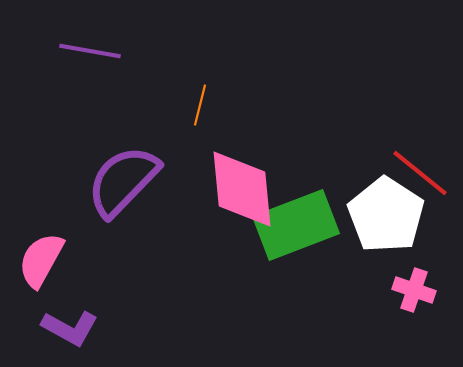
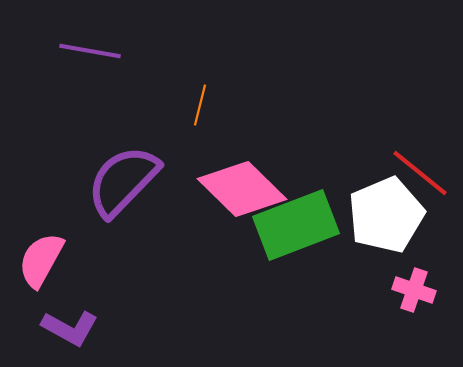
pink diamond: rotated 40 degrees counterclockwise
white pentagon: rotated 16 degrees clockwise
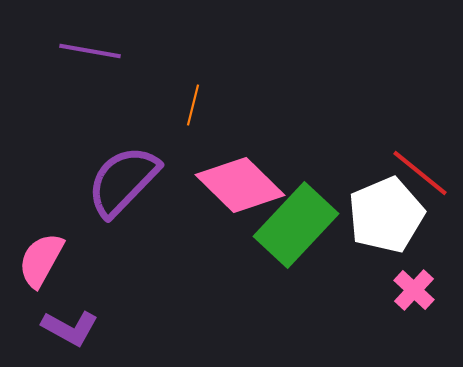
orange line: moved 7 px left
pink diamond: moved 2 px left, 4 px up
green rectangle: rotated 26 degrees counterclockwise
pink cross: rotated 24 degrees clockwise
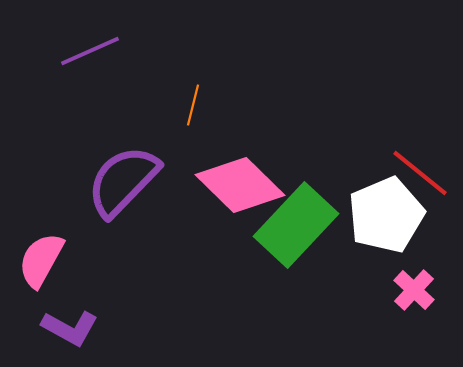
purple line: rotated 34 degrees counterclockwise
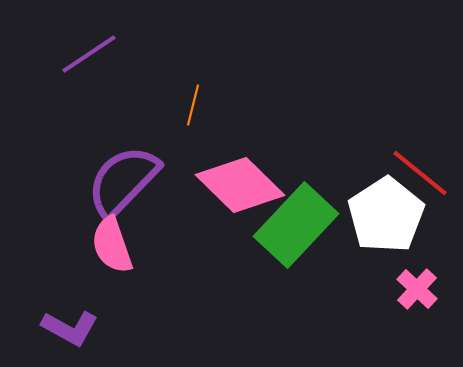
purple line: moved 1 px left, 3 px down; rotated 10 degrees counterclockwise
white pentagon: rotated 10 degrees counterclockwise
pink semicircle: moved 71 px right, 15 px up; rotated 48 degrees counterclockwise
pink cross: moved 3 px right, 1 px up
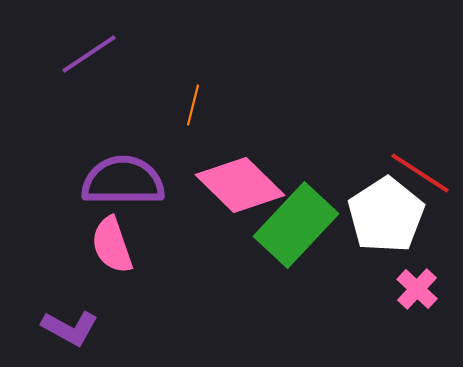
red line: rotated 6 degrees counterclockwise
purple semicircle: rotated 46 degrees clockwise
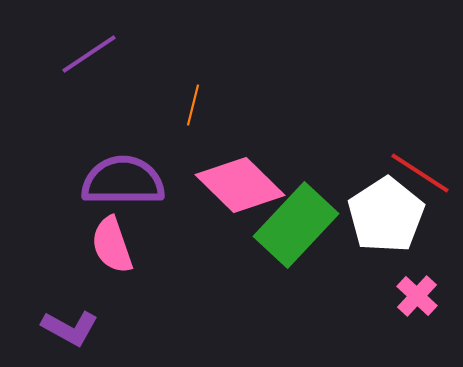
pink cross: moved 7 px down
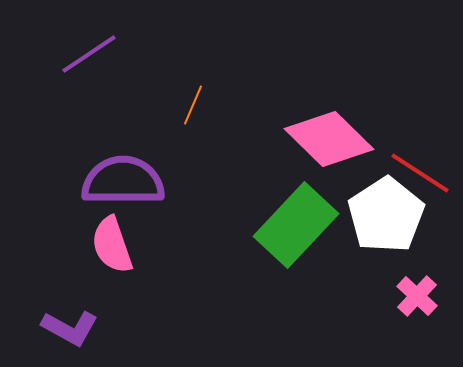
orange line: rotated 9 degrees clockwise
pink diamond: moved 89 px right, 46 px up
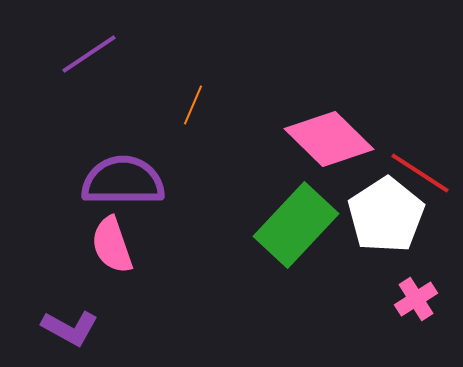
pink cross: moved 1 px left, 3 px down; rotated 15 degrees clockwise
